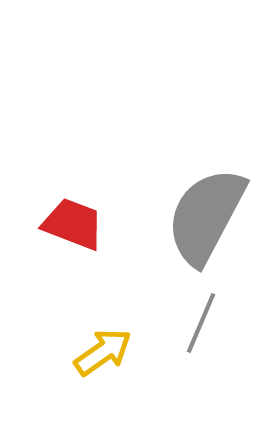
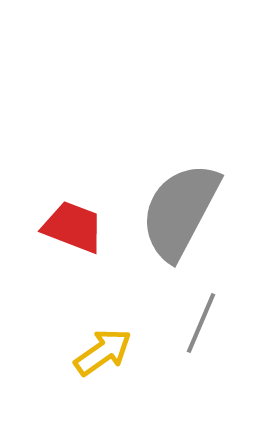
gray semicircle: moved 26 px left, 5 px up
red trapezoid: moved 3 px down
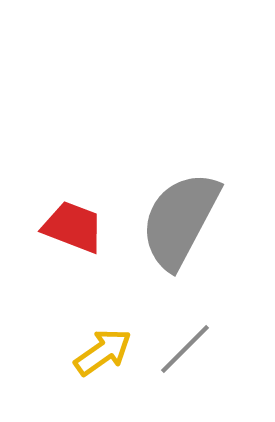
gray semicircle: moved 9 px down
gray line: moved 16 px left, 26 px down; rotated 22 degrees clockwise
